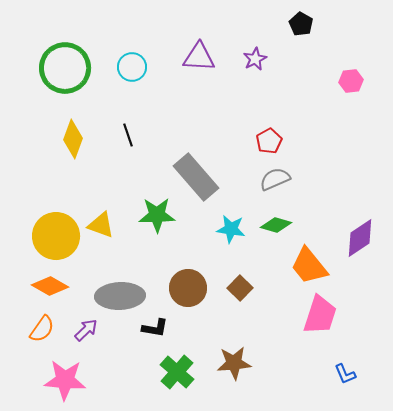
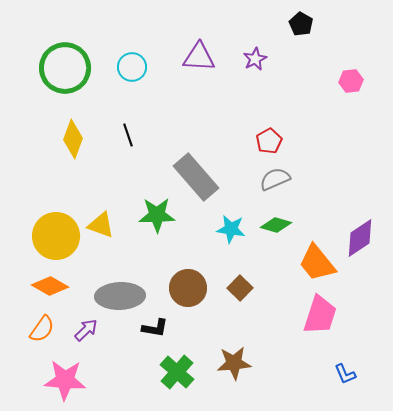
orange trapezoid: moved 8 px right, 3 px up
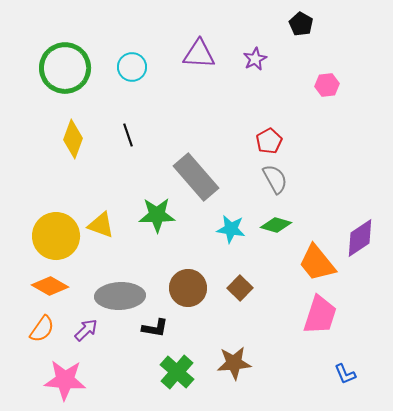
purple triangle: moved 3 px up
pink hexagon: moved 24 px left, 4 px down
gray semicircle: rotated 84 degrees clockwise
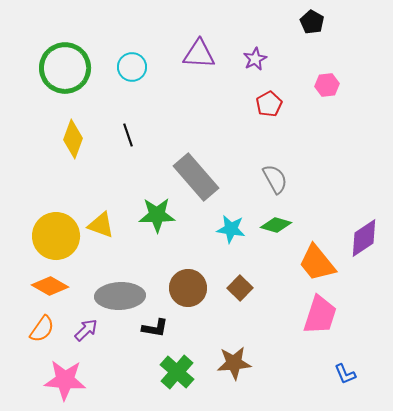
black pentagon: moved 11 px right, 2 px up
red pentagon: moved 37 px up
purple diamond: moved 4 px right
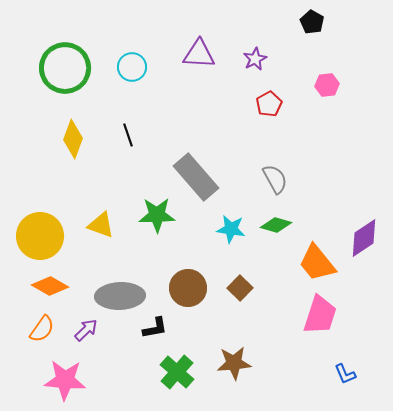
yellow circle: moved 16 px left
black L-shape: rotated 20 degrees counterclockwise
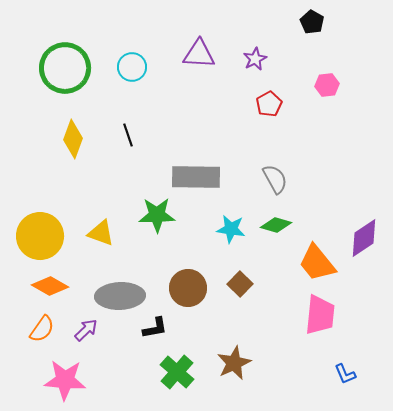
gray rectangle: rotated 48 degrees counterclockwise
yellow triangle: moved 8 px down
brown square: moved 4 px up
pink trapezoid: rotated 12 degrees counterclockwise
brown star: rotated 20 degrees counterclockwise
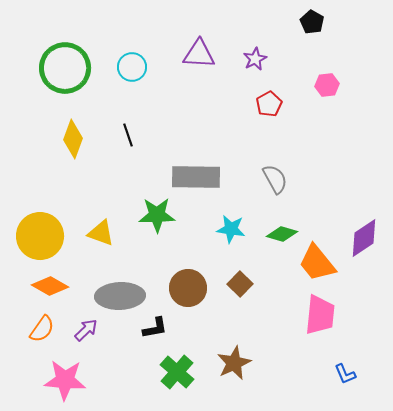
green diamond: moved 6 px right, 9 px down
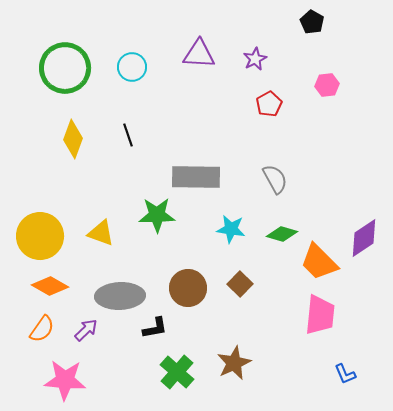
orange trapezoid: moved 2 px right, 1 px up; rotated 6 degrees counterclockwise
